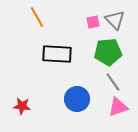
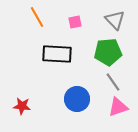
pink square: moved 18 px left
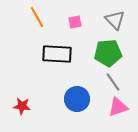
green pentagon: moved 1 px down
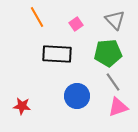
pink square: moved 1 px right, 2 px down; rotated 24 degrees counterclockwise
blue circle: moved 3 px up
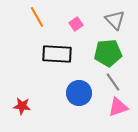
blue circle: moved 2 px right, 3 px up
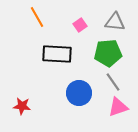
gray triangle: moved 2 px down; rotated 40 degrees counterclockwise
pink square: moved 4 px right, 1 px down
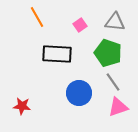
green pentagon: rotated 24 degrees clockwise
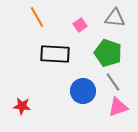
gray triangle: moved 4 px up
black rectangle: moved 2 px left
blue circle: moved 4 px right, 2 px up
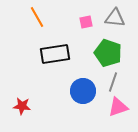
pink square: moved 6 px right, 3 px up; rotated 24 degrees clockwise
black rectangle: rotated 12 degrees counterclockwise
gray line: rotated 54 degrees clockwise
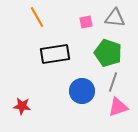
blue circle: moved 1 px left
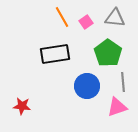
orange line: moved 25 px right
pink square: rotated 24 degrees counterclockwise
green pentagon: rotated 16 degrees clockwise
gray line: moved 10 px right; rotated 24 degrees counterclockwise
blue circle: moved 5 px right, 5 px up
pink triangle: moved 1 px left
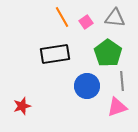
gray line: moved 1 px left, 1 px up
red star: rotated 24 degrees counterclockwise
